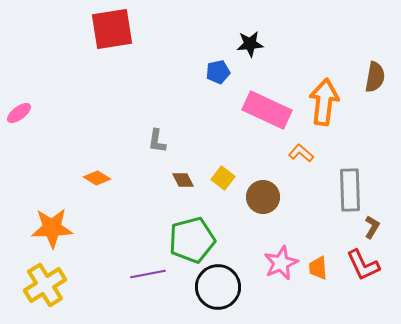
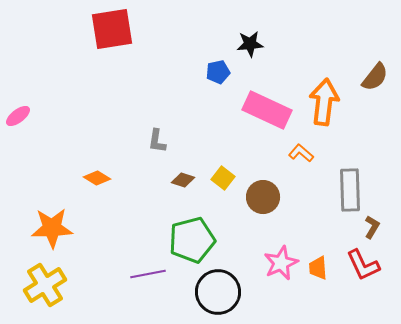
brown semicircle: rotated 28 degrees clockwise
pink ellipse: moved 1 px left, 3 px down
brown diamond: rotated 45 degrees counterclockwise
black circle: moved 5 px down
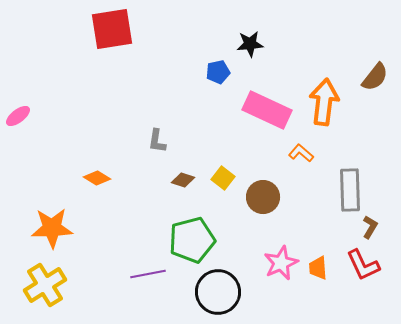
brown L-shape: moved 2 px left
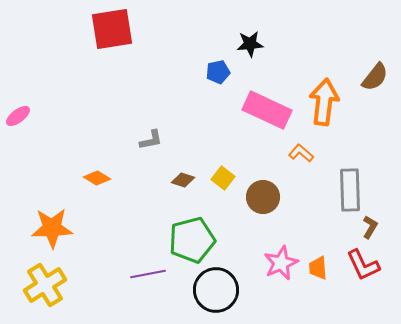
gray L-shape: moved 6 px left, 1 px up; rotated 110 degrees counterclockwise
black circle: moved 2 px left, 2 px up
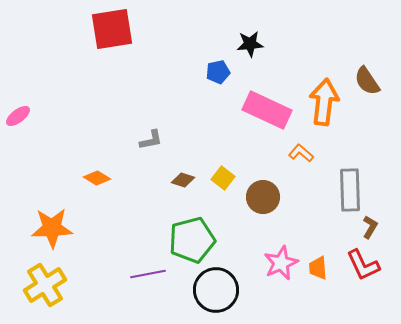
brown semicircle: moved 8 px left, 4 px down; rotated 108 degrees clockwise
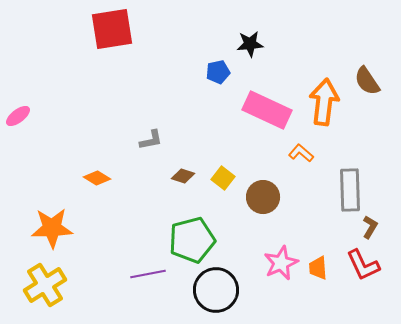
brown diamond: moved 4 px up
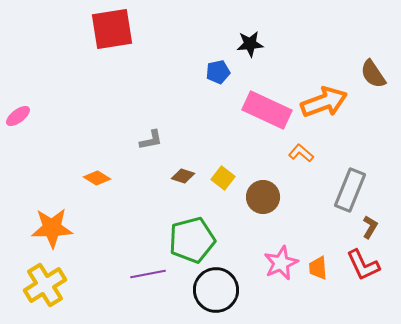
brown semicircle: moved 6 px right, 7 px up
orange arrow: rotated 63 degrees clockwise
gray rectangle: rotated 24 degrees clockwise
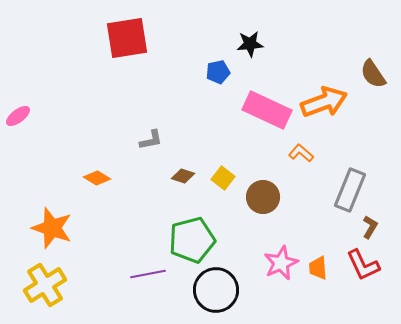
red square: moved 15 px right, 9 px down
orange star: rotated 21 degrees clockwise
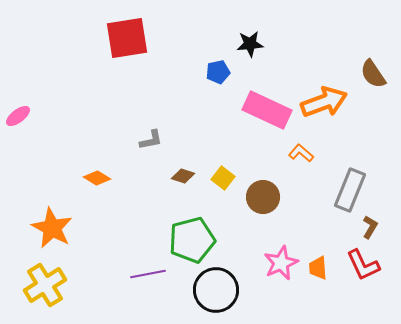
orange star: rotated 9 degrees clockwise
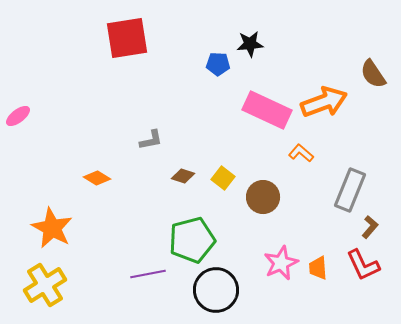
blue pentagon: moved 8 px up; rotated 15 degrees clockwise
brown L-shape: rotated 10 degrees clockwise
